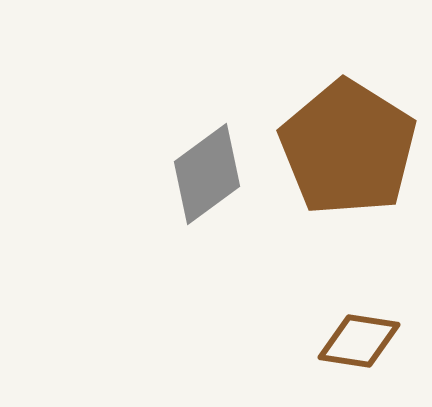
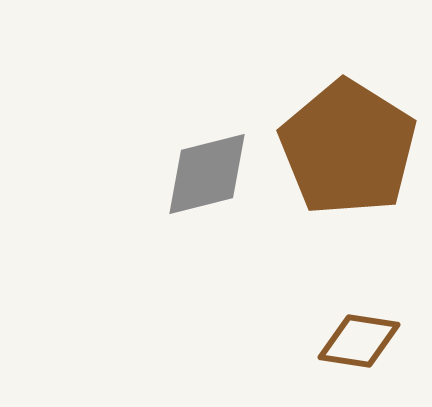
gray diamond: rotated 22 degrees clockwise
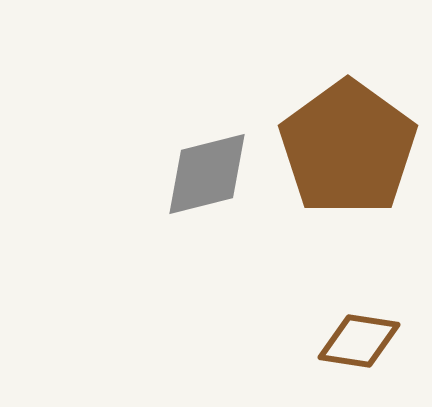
brown pentagon: rotated 4 degrees clockwise
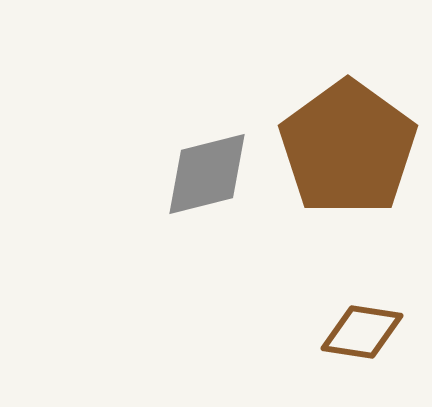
brown diamond: moved 3 px right, 9 px up
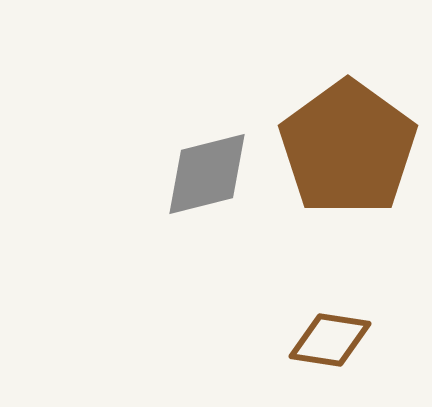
brown diamond: moved 32 px left, 8 px down
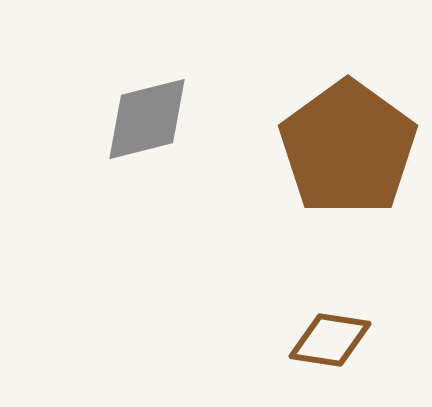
gray diamond: moved 60 px left, 55 px up
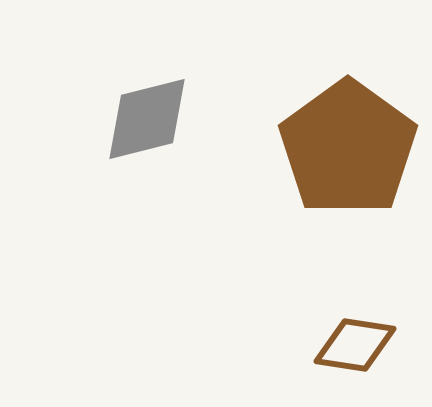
brown diamond: moved 25 px right, 5 px down
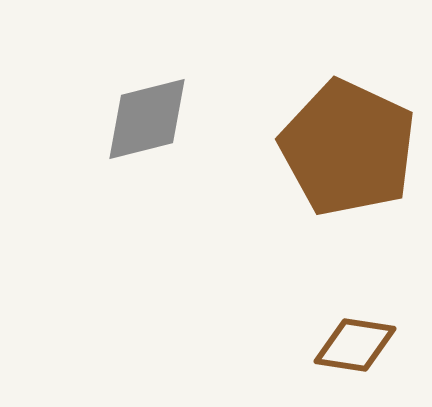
brown pentagon: rotated 11 degrees counterclockwise
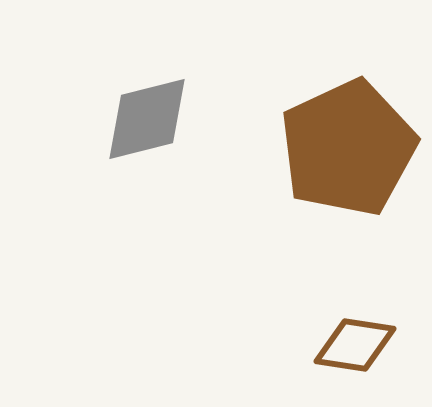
brown pentagon: rotated 22 degrees clockwise
